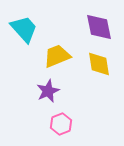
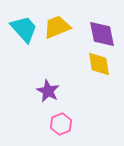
purple diamond: moved 3 px right, 7 px down
yellow trapezoid: moved 29 px up
purple star: rotated 20 degrees counterclockwise
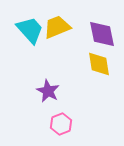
cyan trapezoid: moved 6 px right, 1 px down
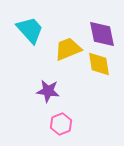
yellow trapezoid: moved 11 px right, 22 px down
purple star: rotated 20 degrees counterclockwise
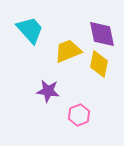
yellow trapezoid: moved 2 px down
yellow diamond: rotated 20 degrees clockwise
pink hexagon: moved 18 px right, 9 px up
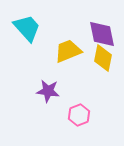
cyan trapezoid: moved 3 px left, 2 px up
yellow diamond: moved 4 px right, 6 px up
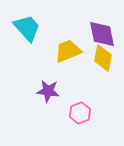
pink hexagon: moved 1 px right, 2 px up
